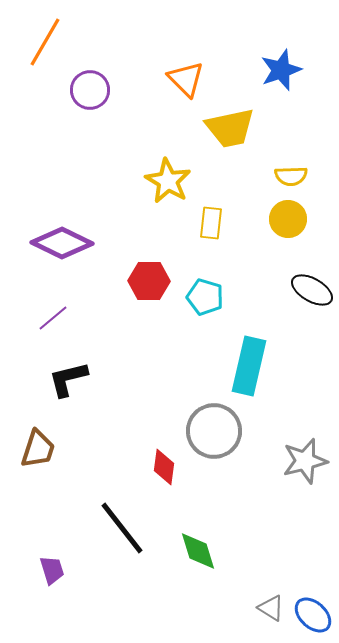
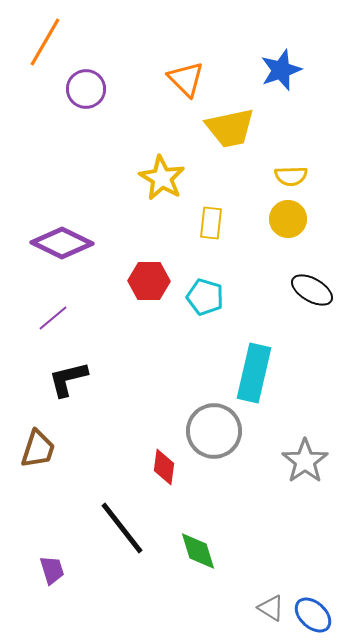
purple circle: moved 4 px left, 1 px up
yellow star: moved 6 px left, 3 px up
cyan rectangle: moved 5 px right, 7 px down
gray star: rotated 21 degrees counterclockwise
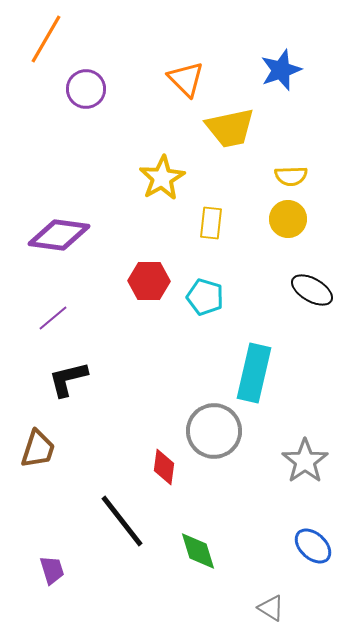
orange line: moved 1 px right, 3 px up
yellow star: rotated 12 degrees clockwise
purple diamond: moved 3 px left, 8 px up; rotated 18 degrees counterclockwise
black line: moved 7 px up
blue ellipse: moved 69 px up
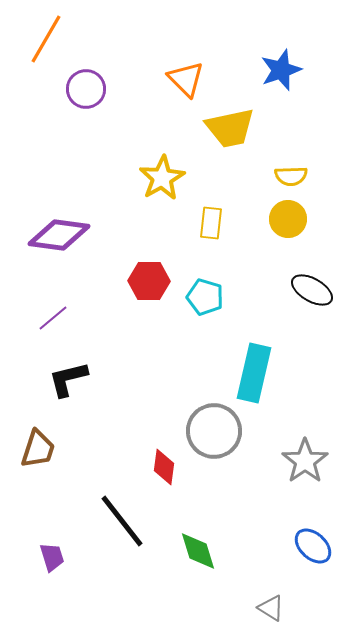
purple trapezoid: moved 13 px up
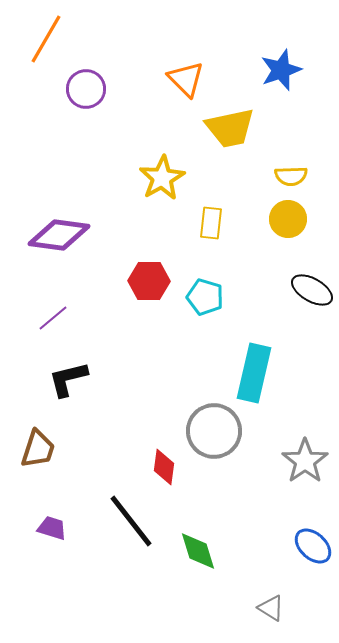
black line: moved 9 px right
purple trapezoid: moved 29 px up; rotated 56 degrees counterclockwise
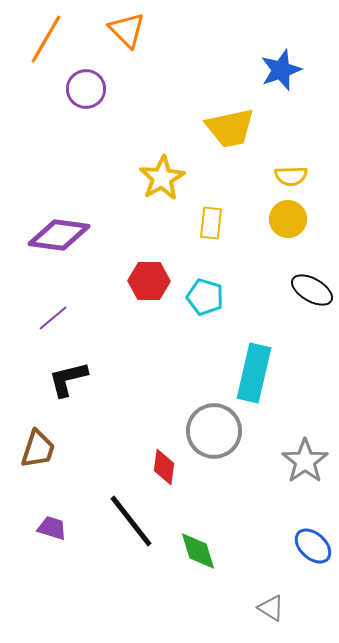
orange triangle: moved 59 px left, 49 px up
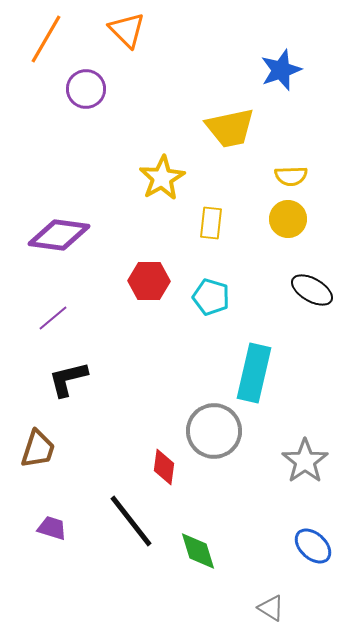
cyan pentagon: moved 6 px right
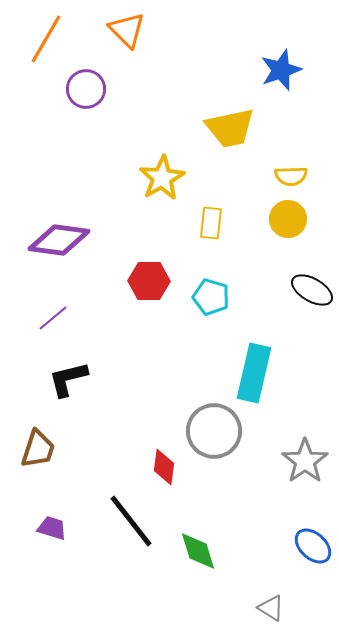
purple diamond: moved 5 px down
